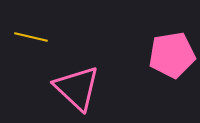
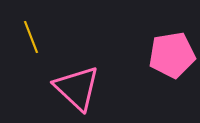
yellow line: rotated 56 degrees clockwise
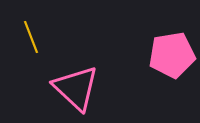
pink triangle: moved 1 px left
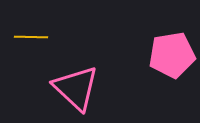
yellow line: rotated 68 degrees counterclockwise
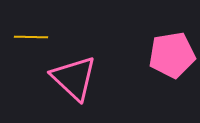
pink triangle: moved 2 px left, 10 px up
